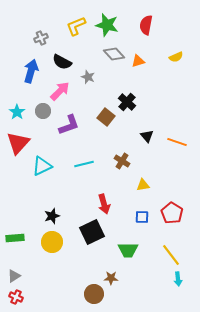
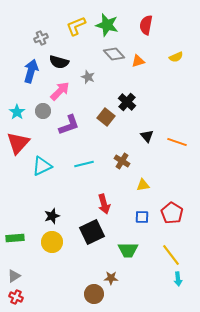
black semicircle: moved 3 px left; rotated 12 degrees counterclockwise
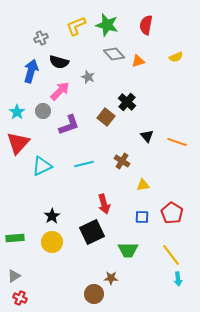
black star: rotated 14 degrees counterclockwise
red cross: moved 4 px right, 1 px down
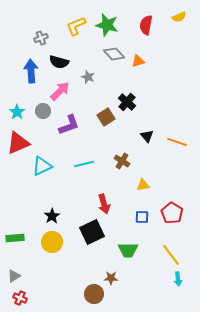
yellow semicircle: moved 3 px right, 40 px up
blue arrow: rotated 20 degrees counterclockwise
brown square: rotated 18 degrees clockwise
red triangle: rotated 25 degrees clockwise
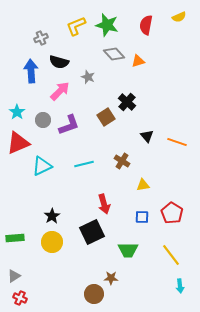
gray circle: moved 9 px down
cyan arrow: moved 2 px right, 7 px down
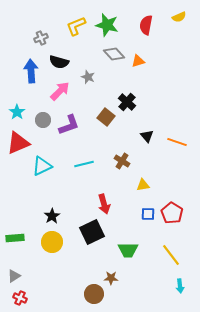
brown square: rotated 18 degrees counterclockwise
blue square: moved 6 px right, 3 px up
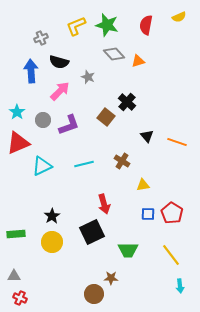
green rectangle: moved 1 px right, 4 px up
gray triangle: rotated 32 degrees clockwise
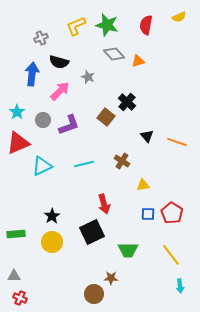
blue arrow: moved 1 px right, 3 px down; rotated 10 degrees clockwise
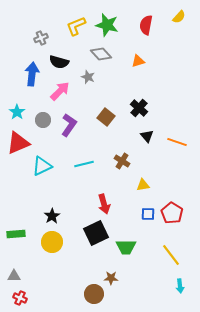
yellow semicircle: rotated 24 degrees counterclockwise
gray diamond: moved 13 px left
black cross: moved 12 px right, 6 px down
purple L-shape: rotated 35 degrees counterclockwise
black square: moved 4 px right, 1 px down
green trapezoid: moved 2 px left, 3 px up
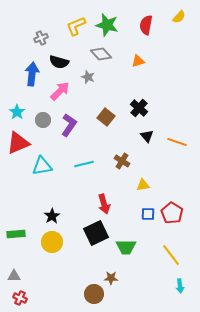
cyan triangle: rotated 15 degrees clockwise
